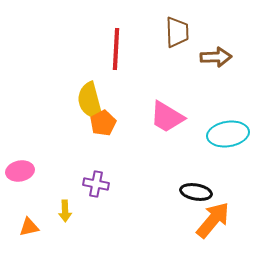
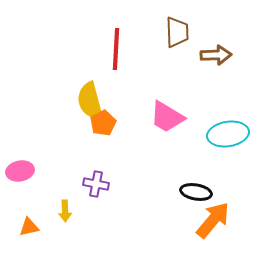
brown arrow: moved 2 px up
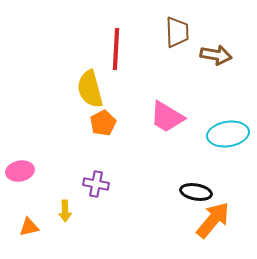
brown arrow: rotated 12 degrees clockwise
yellow semicircle: moved 12 px up
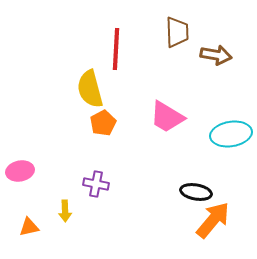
cyan ellipse: moved 3 px right
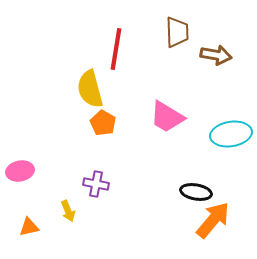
red line: rotated 6 degrees clockwise
orange pentagon: rotated 15 degrees counterclockwise
yellow arrow: moved 3 px right; rotated 20 degrees counterclockwise
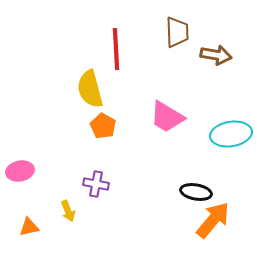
red line: rotated 12 degrees counterclockwise
orange pentagon: moved 3 px down
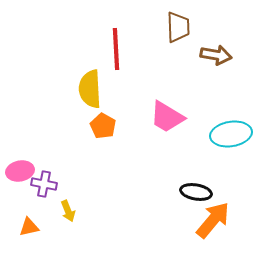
brown trapezoid: moved 1 px right, 5 px up
yellow semicircle: rotated 12 degrees clockwise
purple cross: moved 52 px left
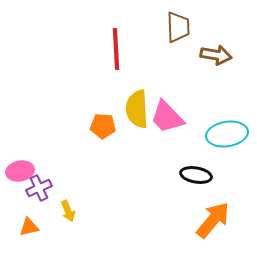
yellow semicircle: moved 47 px right, 20 px down
pink trapezoid: rotated 15 degrees clockwise
orange pentagon: rotated 25 degrees counterclockwise
cyan ellipse: moved 4 px left
purple cross: moved 5 px left, 4 px down; rotated 35 degrees counterclockwise
black ellipse: moved 17 px up
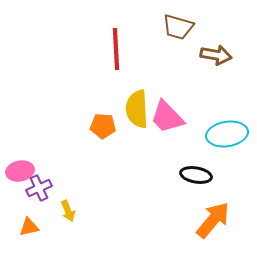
brown trapezoid: rotated 108 degrees clockwise
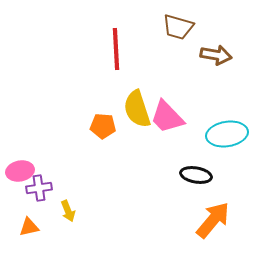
yellow semicircle: rotated 15 degrees counterclockwise
purple cross: rotated 15 degrees clockwise
